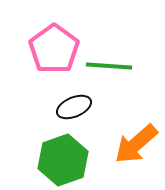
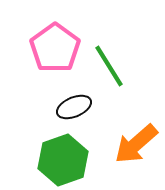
pink pentagon: moved 1 px right, 1 px up
green line: rotated 54 degrees clockwise
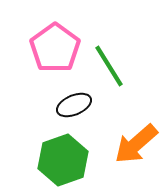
black ellipse: moved 2 px up
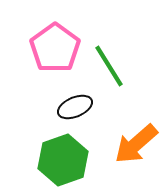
black ellipse: moved 1 px right, 2 px down
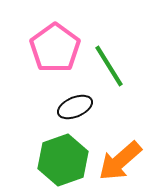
orange arrow: moved 16 px left, 17 px down
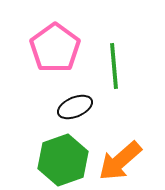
green line: moved 5 px right; rotated 27 degrees clockwise
